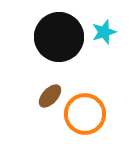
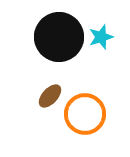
cyan star: moved 3 px left, 5 px down
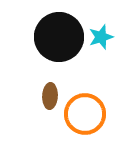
brown ellipse: rotated 40 degrees counterclockwise
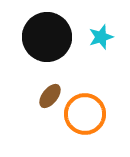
black circle: moved 12 px left
brown ellipse: rotated 35 degrees clockwise
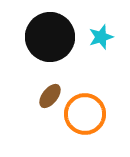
black circle: moved 3 px right
